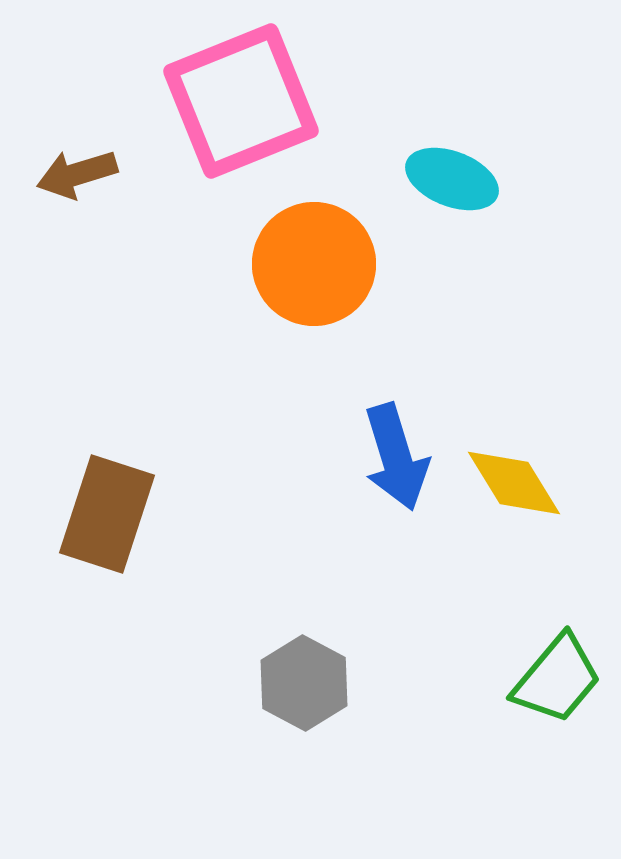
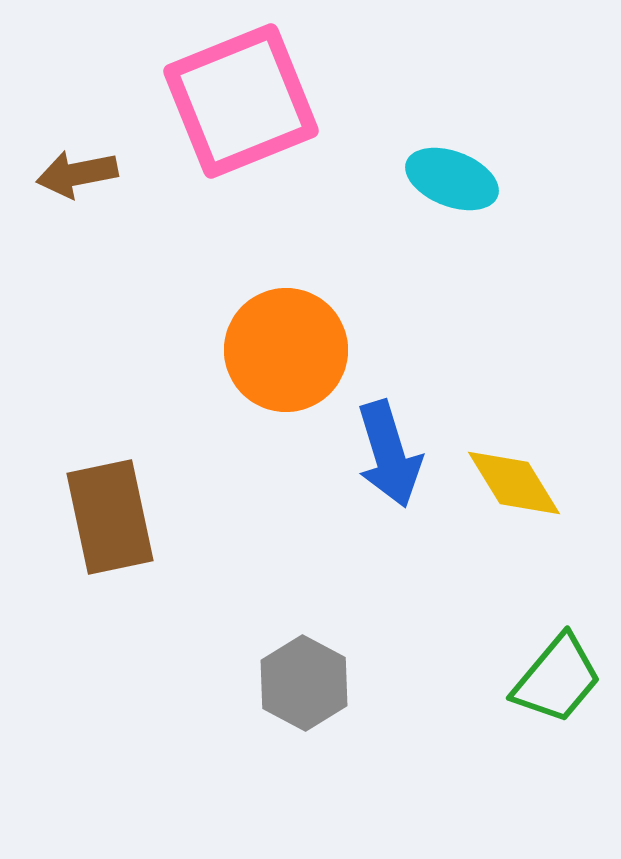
brown arrow: rotated 6 degrees clockwise
orange circle: moved 28 px left, 86 px down
blue arrow: moved 7 px left, 3 px up
brown rectangle: moved 3 px right, 3 px down; rotated 30 degrees counterclockwise
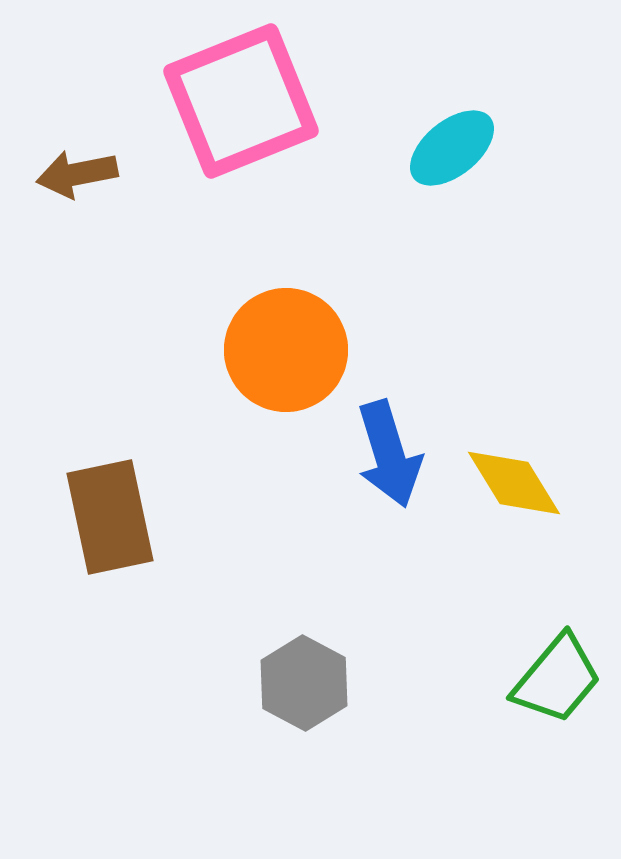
cyan ellipse: moved 31 px up; rotated 60 degrees counterclockwise
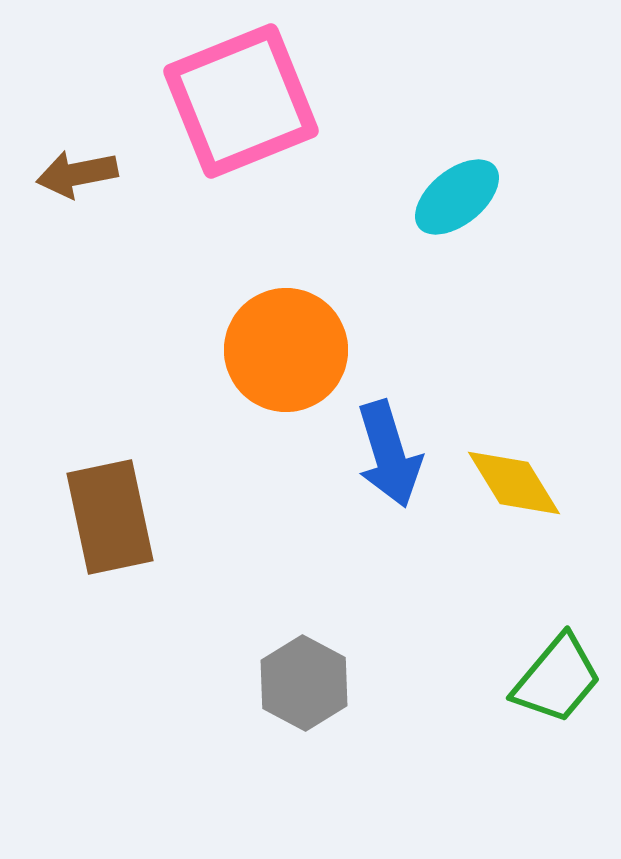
cyan ellipse: moved 5 px right, 49 px down
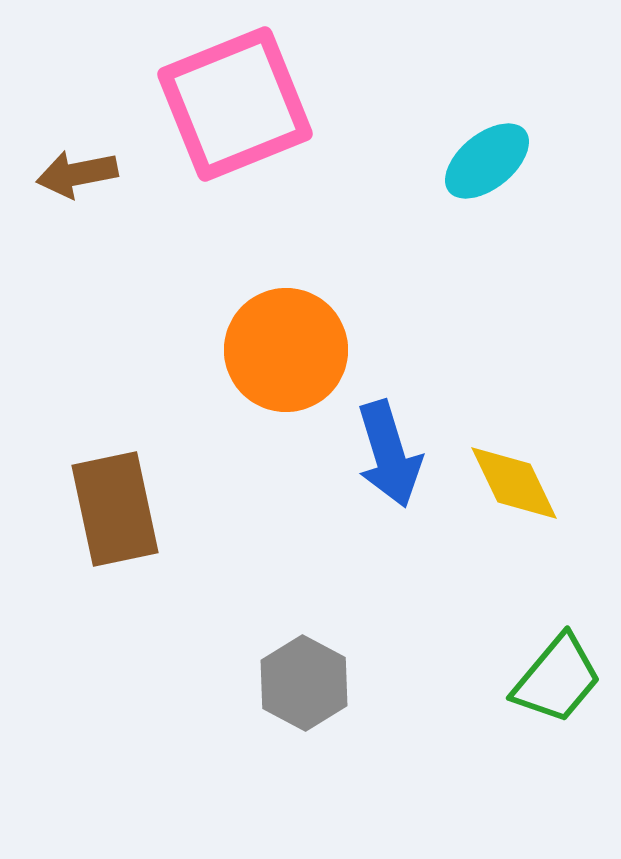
pink square: moved 6 px left, 3 px down
cyan ellipse: moved 30 px right, 36 px up
yellow diamond: rotated 6 degrees clockwise
brown rectangle: moved 5 px right, 8 px up
